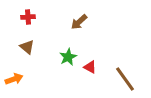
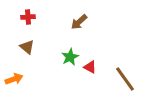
green star: moved 2 px right
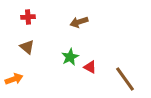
brown arrow: rotated 24 degrees clockwise
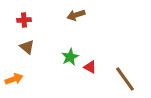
red cross: moved 4 px left, 3 px down
brown arrow: moved 3 px left, 7 px up
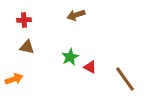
brown triangle: rotated 28 degrees counterclockwise
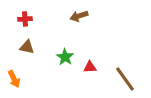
brown arrow: moved 3 px right, 1 px down
red cross: moved 1 px right, 1 px up
green star: moved 5 px left; rotated 12 degrees counterclockwise
red triangle: rotated 32 degrees counterclockwise
orange arrow: rotated 84 degrees clockwise
